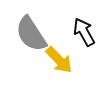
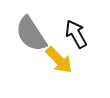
black arrow: moved 8 px left, 2 px down
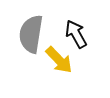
gray semicircle: rotated 42 degrees clockwise
